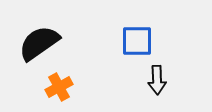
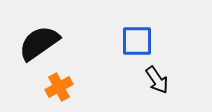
black arrow: rotated 32 degrees counterclockwise
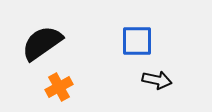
black semicircle: moved 3 px right
black arrow: rotated 44 degrees counterclockwise
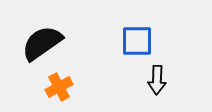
black arrow: rotated 80 degrees clockwise
